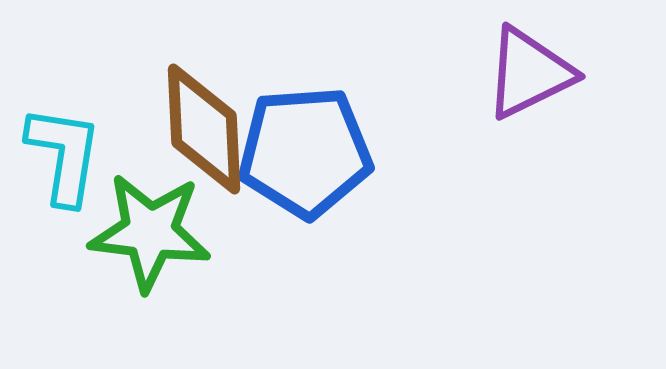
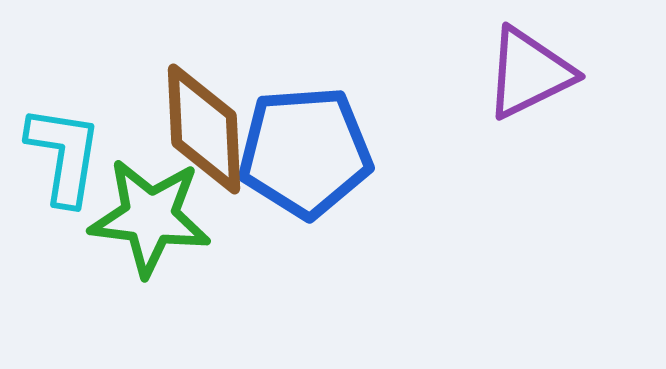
green star: moved 15 px up
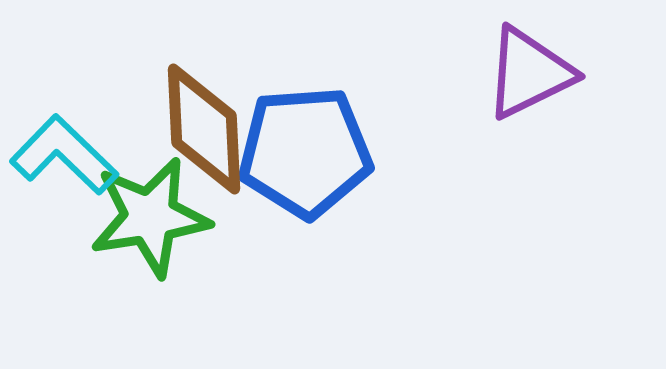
cyan L-shape: rotated 55 degrees counterclockwise
green star: rotated 16 degrees counterclockwise
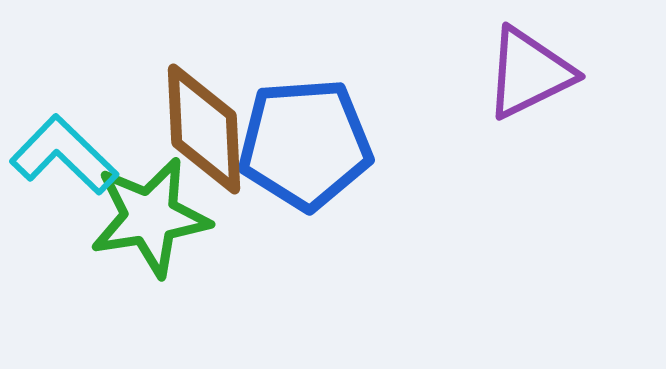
blue pentagon: moved 8 px up
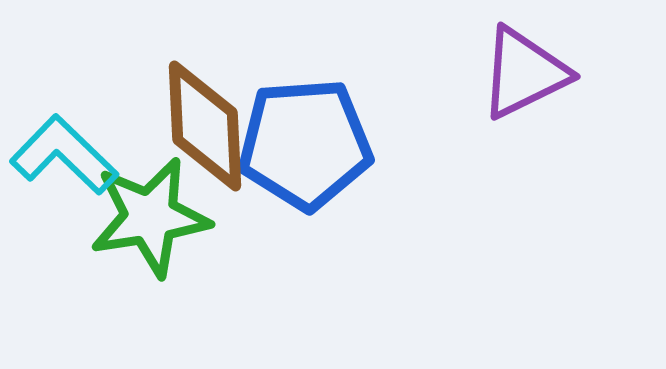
purple triangle: moved 5 px left
brown diamond: moved 1 px right, 3 px up
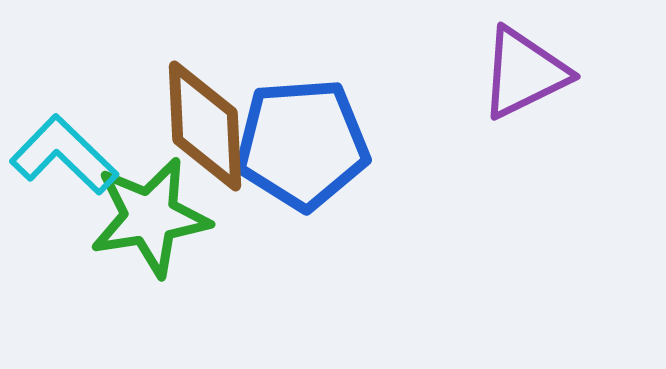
blue pentagon: moved 3 px left
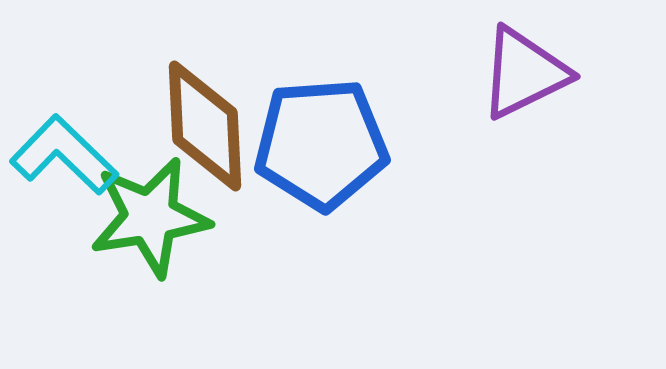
blue pentagon: moved 19 px right
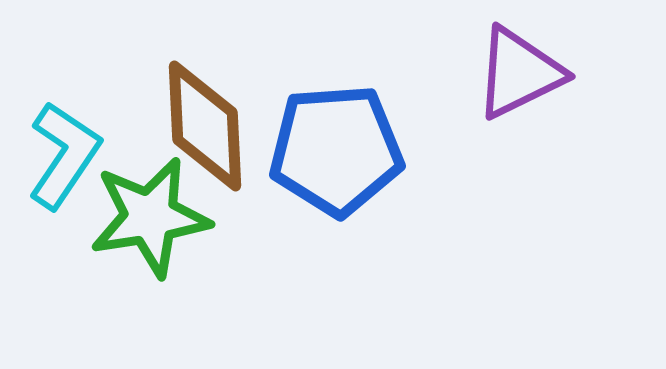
purple triangle: moved 5 px left
blue pentagon: moved 15 px right, 6 px down
cyan L-shape: rotated 80 degrees clockwise
